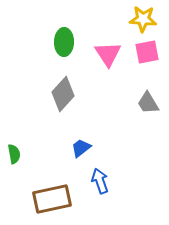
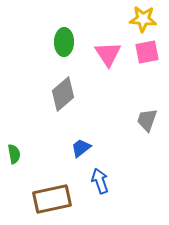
gray diamond: rotated 8 degrees clockwise
gray trapezoid: moved 1 px left, 17 px down; rotated 50 degrees clockwise
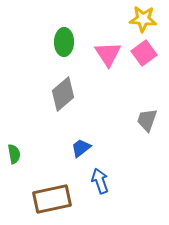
pink square: moved 3 px left, 1 px down; rotated 25 degrees counterclockwise
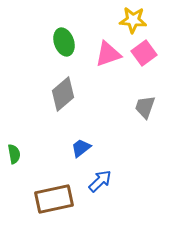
yellow star: moved 10 px left, 1 px down
green ellipse: rotated 20 degrees counterclockwise
pink triangle: rotated 44 degrees clockwise
gray trapezoid: moved 2 px left, 13 px up
blue arrow: rotated 65 degrees clockwise
brown rectangle: moved 2 px right
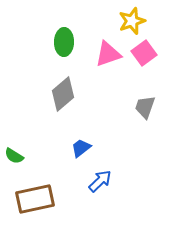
yellow star: moved 1 px left, 1 px down; rotated 24 degrees counterclockwise
green ellipse: rotated 20 degrees clockwise
green semicircle: moved 2 px down; rotated 132 degrees clockwise
brown rectangle: moved 19 px left
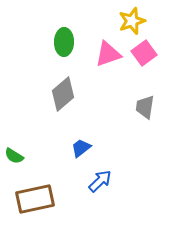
gray trapezoid: rotated 10 degrees counterclockwise
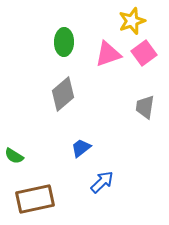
blue arrow: moved 2 px right, 1 px down
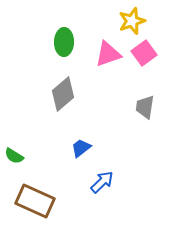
brown rectangle: moved 2 px down; rotated 36 degrees clockwise
